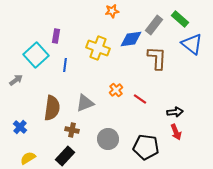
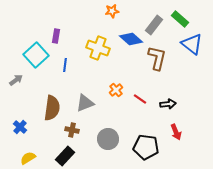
blue diamond: rotated 50 degrees clockwise
brown L-shape: rotated 10 degrees clockwise
black arrow: moved 7 px left, 8 px up
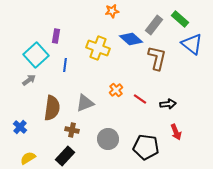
gray arrow: moved 13 px right
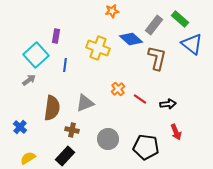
orange cross: moved 2 px right, 1 px up
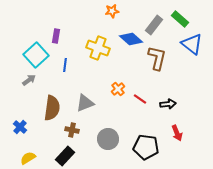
red arrow: moved 1 px right, 1 px down
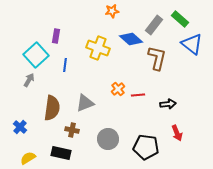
gray arrow: rotated 24 degrees counterclockwise
red line: moved 2 px left, 4 px up; rotated 40 degrees counterclockwise
black rectangle: moved 4 px left, 3 px up; rotated 60 degrees clockwise
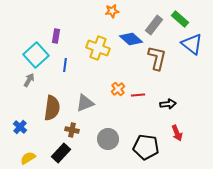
black rectangle: rotated 60 degrees counterclockwise
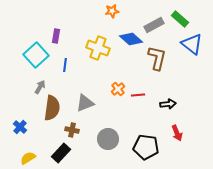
gray rectangle: rotated 24 degrees clockwise
gray arrow: moved 11 px right, 7 px down
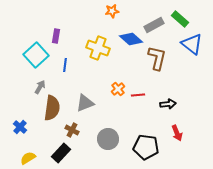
brown cross: rotated 16 degrees clockwise
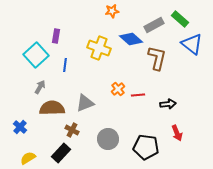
yellow cross: moved 1 px right
brown semicircle: rotated 100 degrees counterclockwise
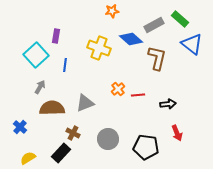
brown cross: moved 1 px right, 3 px down
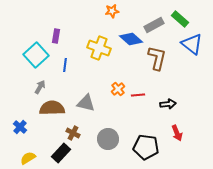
gray triangle: moved 1 px right; rotated 36 degrees clockwise
